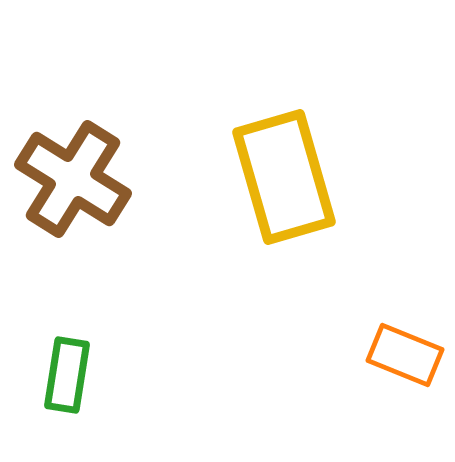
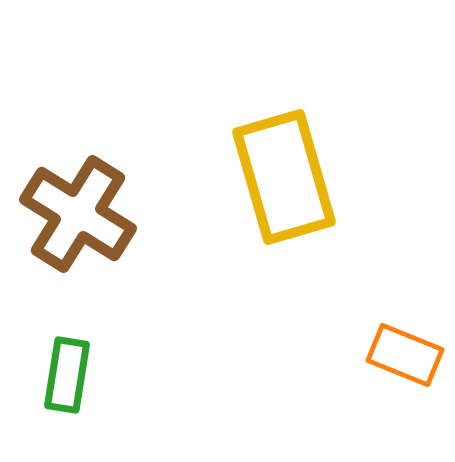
brown cross: moved 5 px right, 35 px down
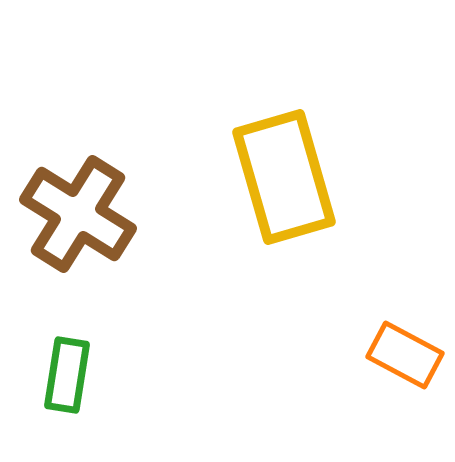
orange rectangle: rotated 6 degrees clockwise
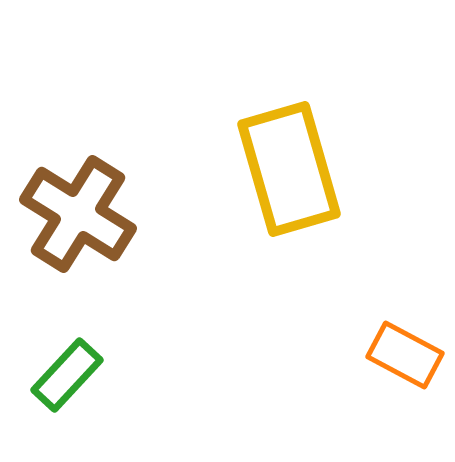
yellow rectangle: moved 5 px right, 8 px up
green rectangle: rotated 34 degrees clockwise
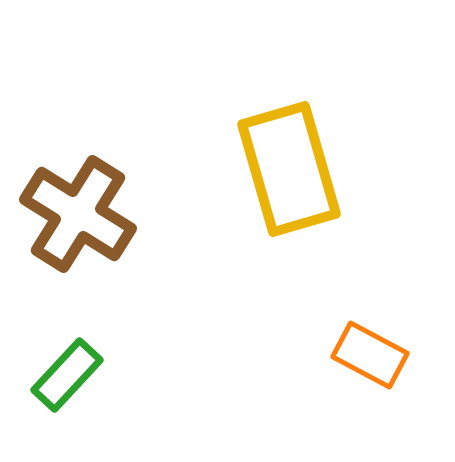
orange rectangle: moved 35 px left
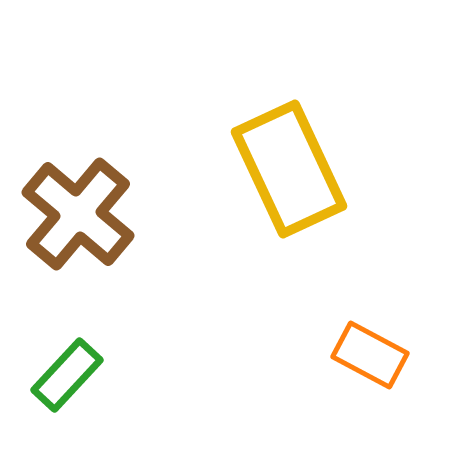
yellow rectangle: rotated 9 degrees counterclockwise
brown cross: rotated 8 degrees clockwise
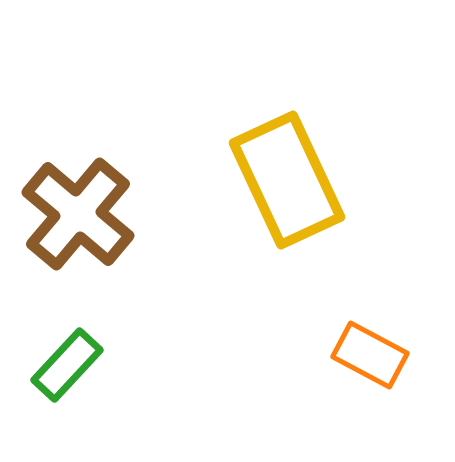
yellow rectangle: moved 2 px left, 11 px down
green rectangle: moved 10 px up
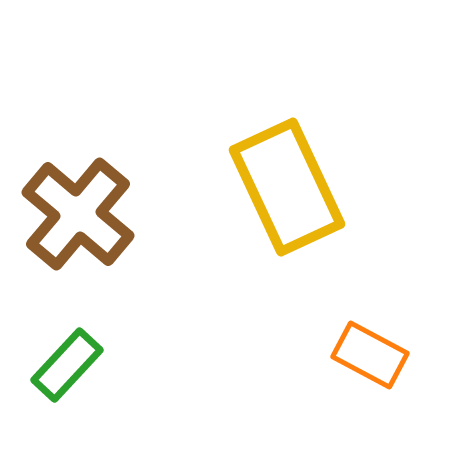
yellow rectangle: moved 7 px down
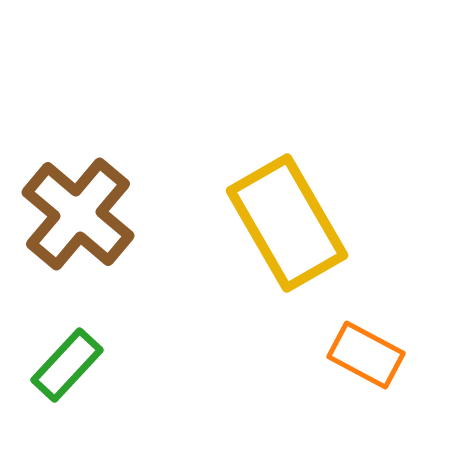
yellow rectangle: moved 36 px down; rotated 5 degrees counterclockwise
orange rectangle: moved 4 px left
